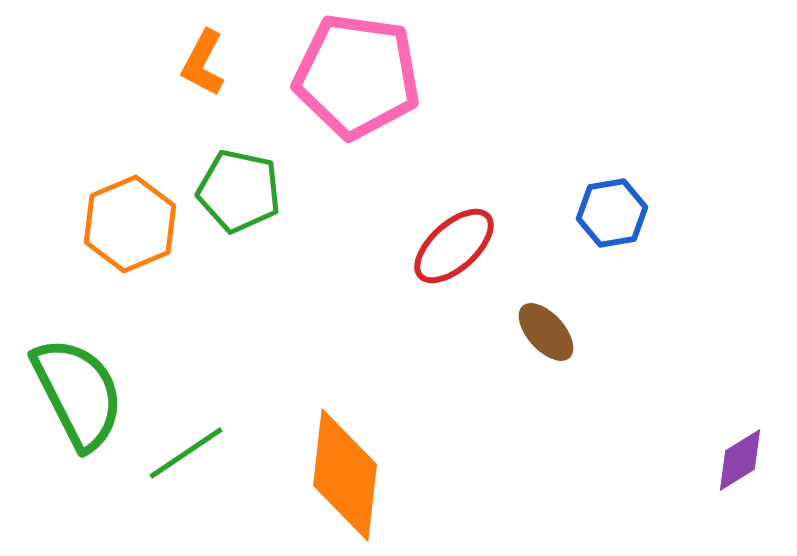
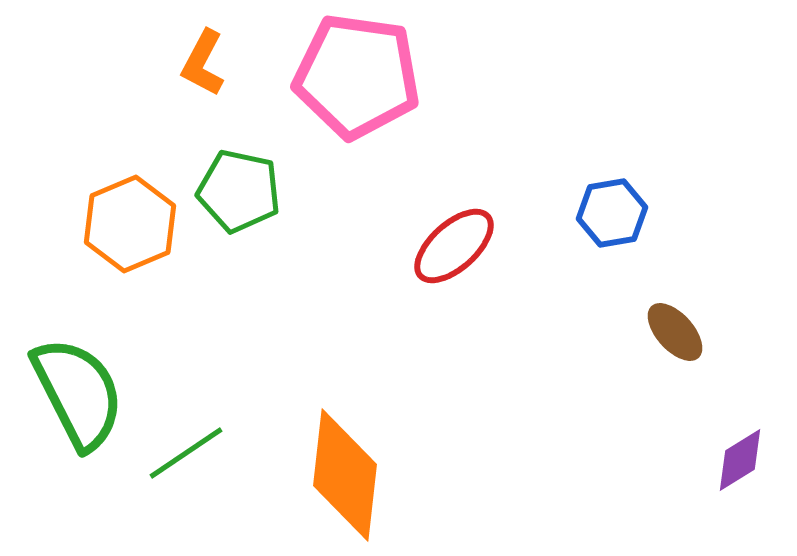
brown ellipse: moved 129 px right
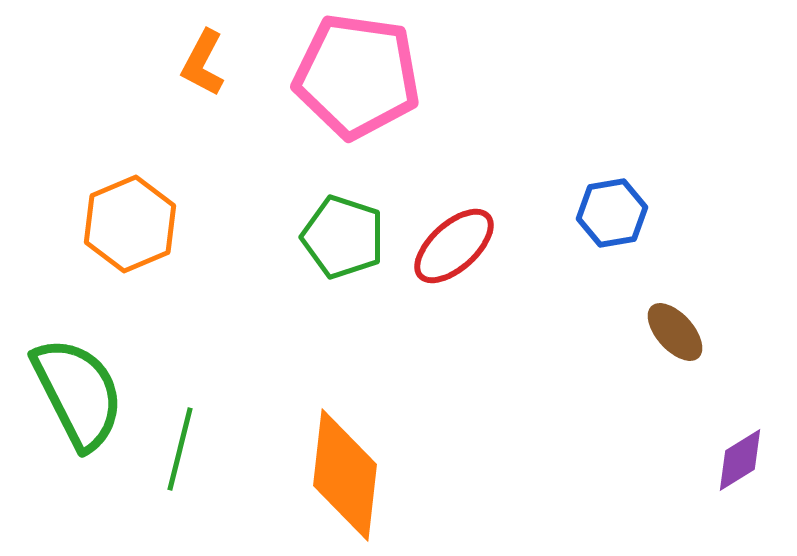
green pentagon: moved 104 px right, 46 px down; rotated 6 degrees clockwise
green line: moved 6 px left, 4 px up; rotated 42 degrees counterclockwise
